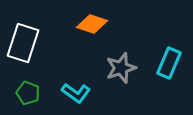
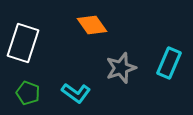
orange diamond: moved 1 px down; rotated 36 degrees clockwise
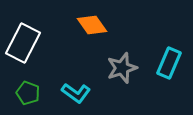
white rectangle: rotated 9 degrees clockwise
gray star: moved 1 px right
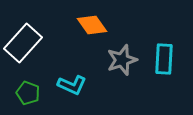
white rectangle: rotated 15 degrees clockwise
cyan rectangle: moved 5 px left, 4 px up; rotated 20 degrees counterclockwise
gray star: moved 8 px up
cyan L-shape: moved 4 px left, 8 px up; rotated 12 degrees counterclockwise
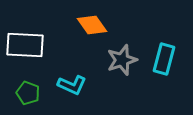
white rectangle: moved 2 px right, 2 px down; rotated 51 degrees clockwise
cyan rectangle: rotated 12 degrees clockwise
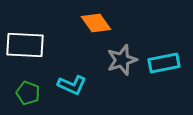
orange diamond: moved 4 px right, 2 px up
cyan rectangle: moved 4 px down; rotated 64 degrees clockwise
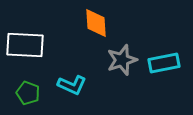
orange diamond: rotated 32 degrees clockwise
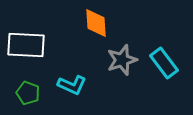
white rectangle: moved 1 px right
cyan rectangle: rotated 64 degrees clockwise
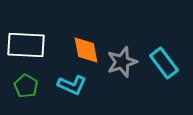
orange diamond: moved 10 px left, 27 px down; rotated 8 degrees counterclockwise
gray star: moved 2 px down
green pentagon: moved 2 px left, 7 px up; rotated 10 degrees clockwise
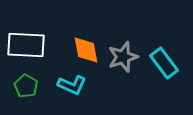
gray star: moved 1 px right, 5 px up
